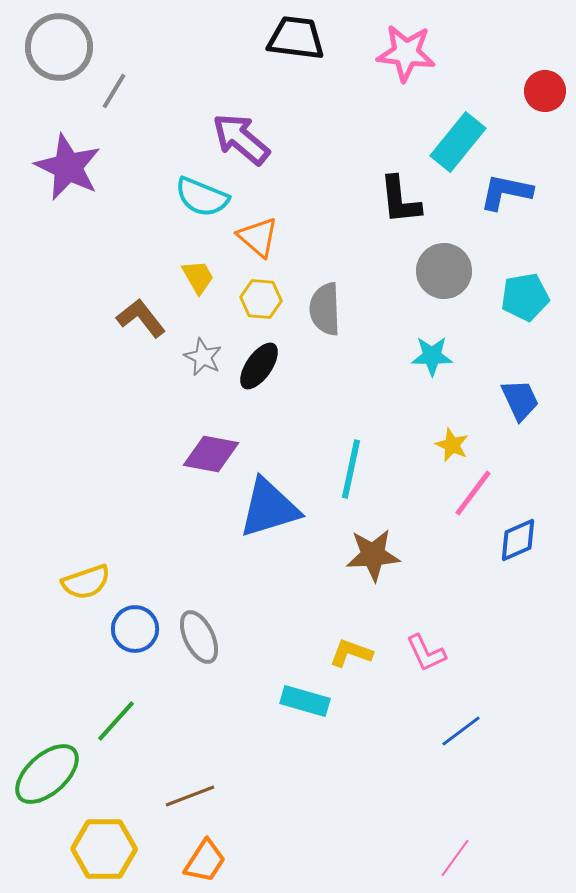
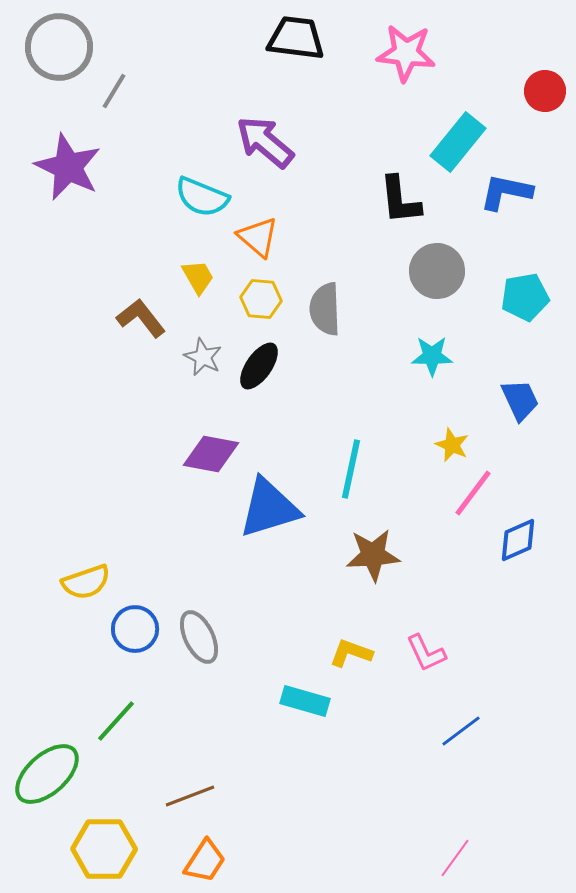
purple arrow at (241, 139): moved 24 px right, 3 px down
gray circle at (444, 271): moved 7 px left
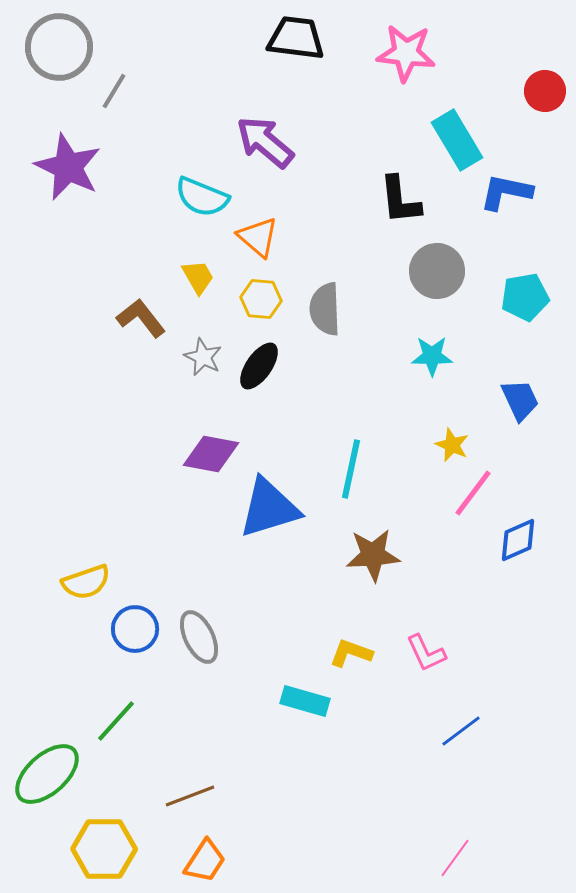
cyan rectangle at (458, 142): moved 1 px left, 2 px up; rotated 70 degrees counterclockwise
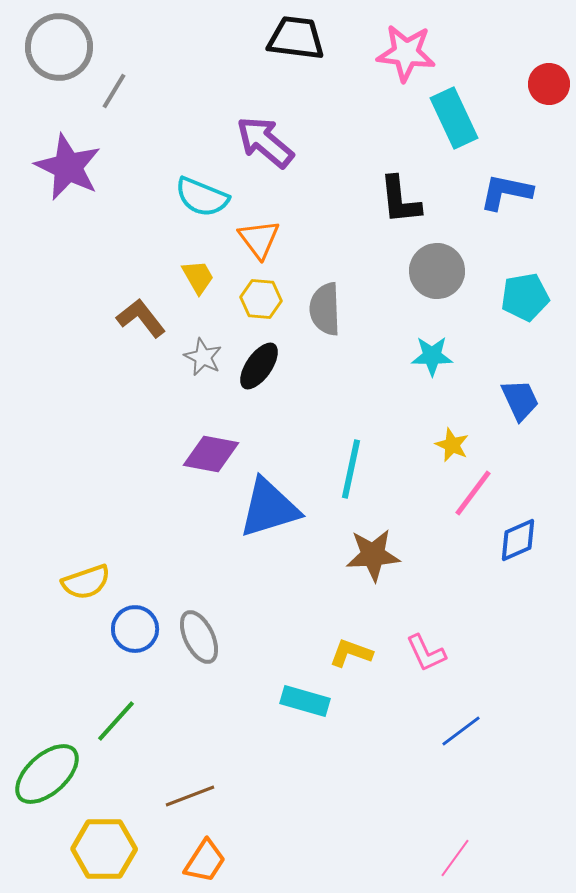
red circle at (545, 91): moved 4 px right, 7 px up
cyan rectangle at (457, 140): moved 3 px left, 22 px up; rotated 6 degrees clockwise
orange triangle at (258, 237): moved 1 px right, 2 px down; rotated 12 degrees clockwise
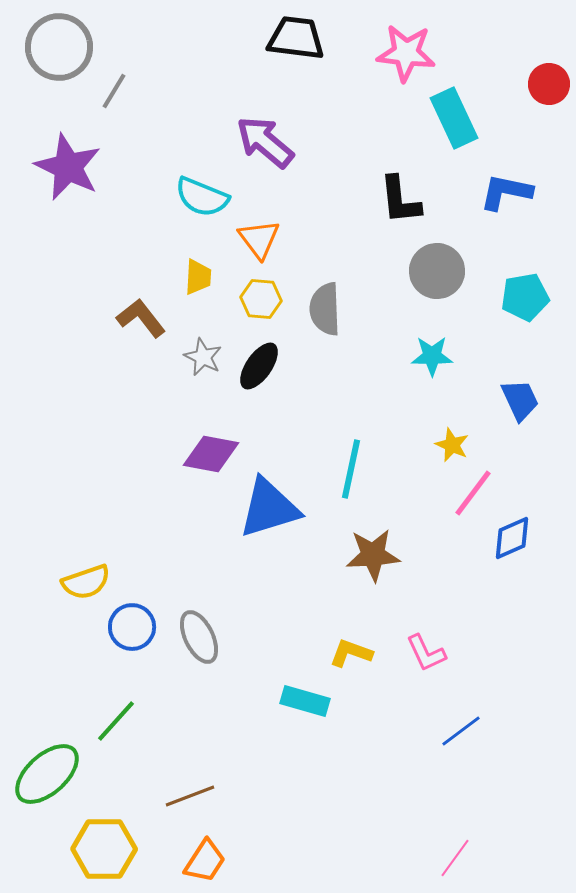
yellow trapezoid at (198, 277): rotated 33 degrees clockwise
blue diamond at (518, 540): moved 6 px left, 2 px up
blue circle at (135, 629): moved 3 px left, 2 px up
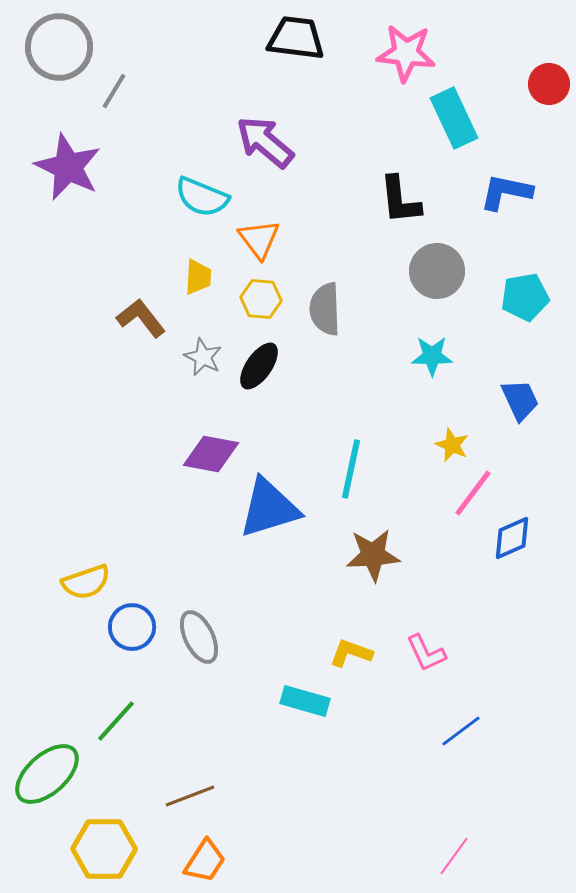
pink line at (455, 858): moved 1 px left, 2 px up
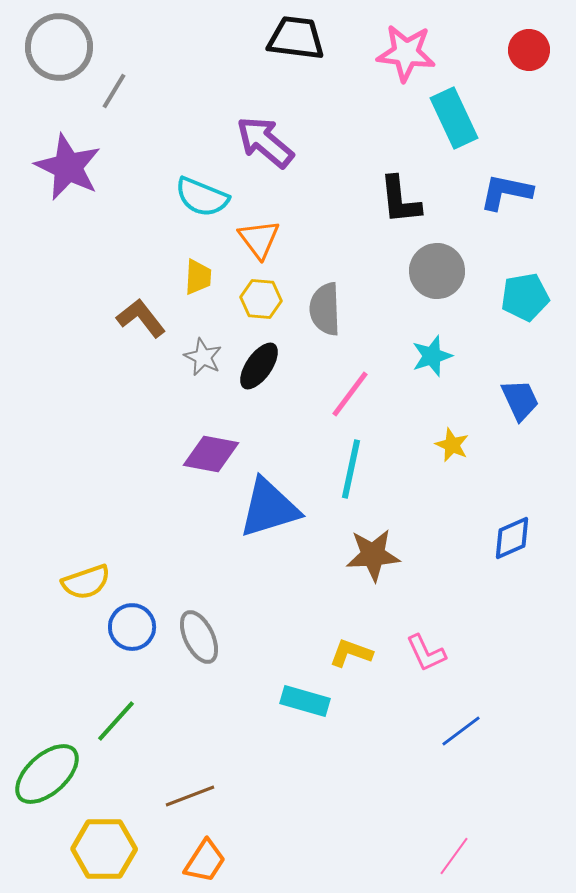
red circle at (549, 84): moved 20 px left, 34 px up
cyan star at (432, 356): rotated 18 degrees counterclockwise
pink line at (473, 493): moved 123 px left, 99 px up
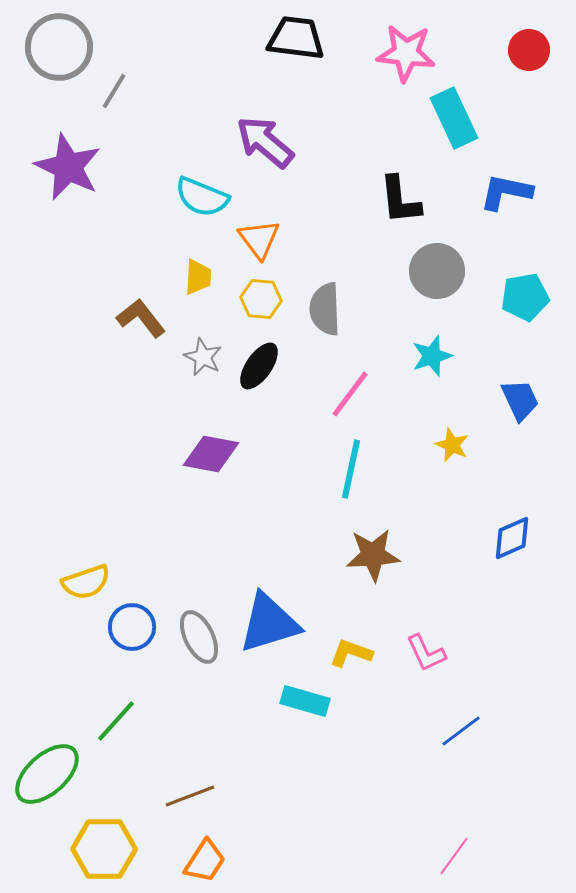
blue triangle at (269, 508): moved 115 px down
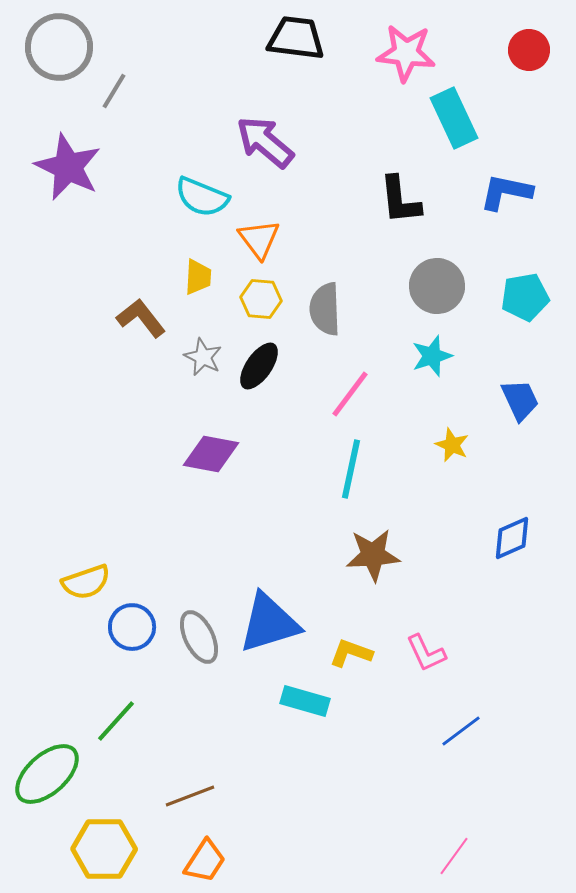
gray circle at (437, 271): moved 15 px down
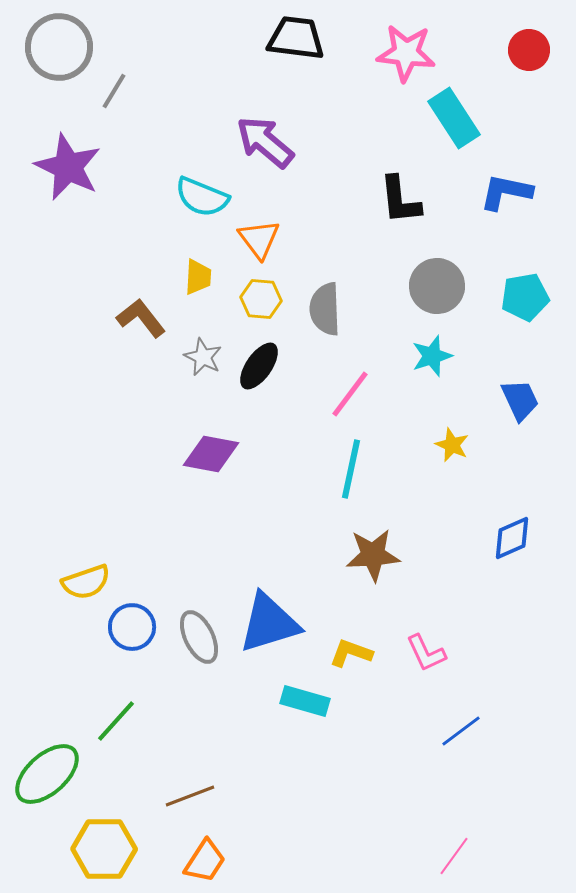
cyan rectangle at (454, 118): rotated 8 degrees counterclockwise
